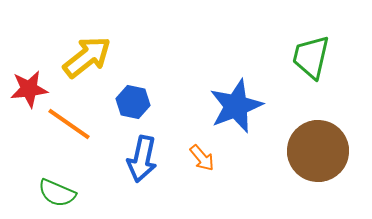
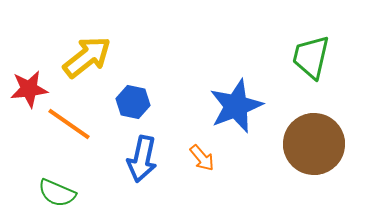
brown circle: moved 4 px left, 7 px up
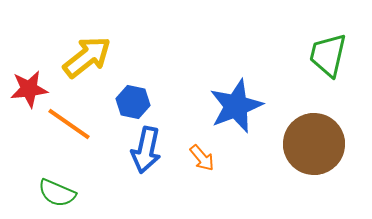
green trapezoid: moved 17 px right, 2 px up
blue arrow: moved 4 px right, 9 px up
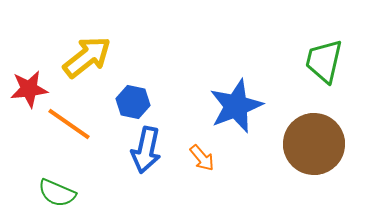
green trapezoid: moved 4 px left, 6 px down
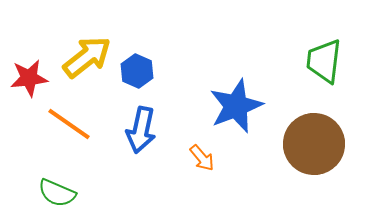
green trapezoid: rotated 6 degrees counterclockwise
red star: moved 11 px up
blue hexagon: moved 4 px right, 31 px up; rotated 12 degrees clockwise
blue arrow: moved 5 px left, 20 px up
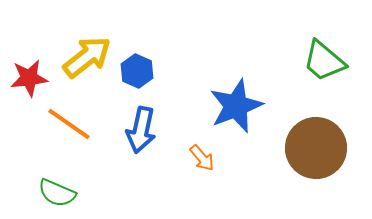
green trapezoid: rotated 57 degrees counterclockwise
brown circle: moved 2 px right, 4 px down
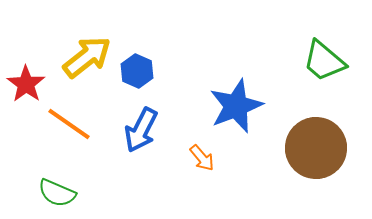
red star: moved 3 px left, 6 px down; rotated 30 degrees counterclockwise
blue arrow: rotated 15 degrees clockwise
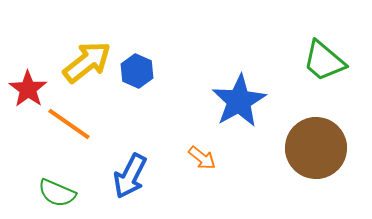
yellow arrow: moved 5 px down
red star: moved 2 px right, 5 px down
blue star: moved 3 px right, 5 px up; rotated 8 degrees counterclockwise
blue arrow: moved 11 px left, 46 px down
orange arrow: rotated 12 degrees counterclockwise
